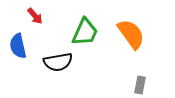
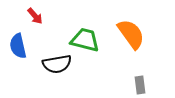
green trapezoid: moved 8 px down; rotated 100 degrees counterclockwise
black semicircle: moved 1 px left, 2 px down
gray rectangle: rotated 18 degrees counterclockwise
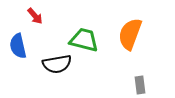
orange semicircle: moved 1 px left; rotated 124 degrees counterclockwise
green trapezoid: moved 1 px left
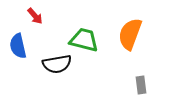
gray rectangle: moved 1 px right
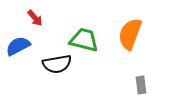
red arrow: moved 2 px down
blue semicircle: rotated 75 degrees clockwise
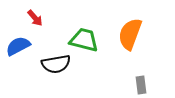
black semicircle: moved 1 px left
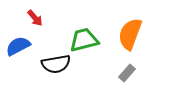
green trapezoid: rotated 28 degrees counterclockwise
gray rectangle: moved 14 px left, 12 px up; rotated 48 degrees clockwise
